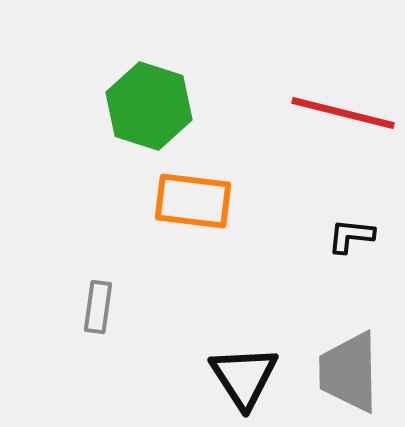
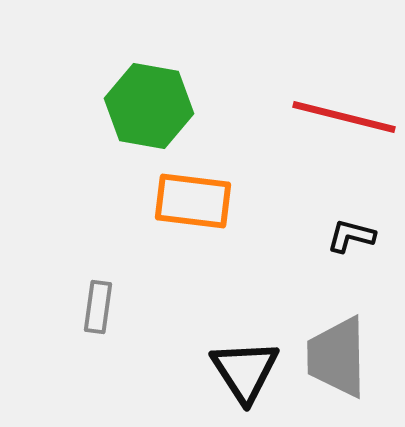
green hexagon: rotated 8 degrees counterclockwise
red line: moved 1 px right, 4 px down
black L-shape: rotated 9 degrees clockwise
gray trapezoid: moved 12 px left, 15 px up
black triangle: moved 1 px right, 6 px up
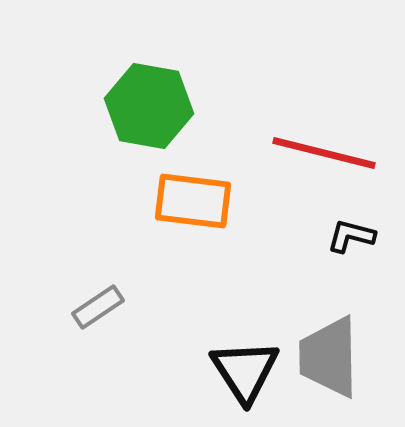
red line: moved 20 px left, 36 px down
gray rectangle: rotated 48 degrees clockwise
gray trapezoid: moved 8 px left
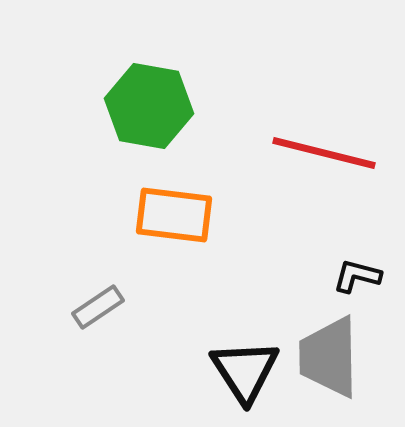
orange rectangle: moved 19 px left, 14 px down
black L-shape: moved 6 px right, 40 px down
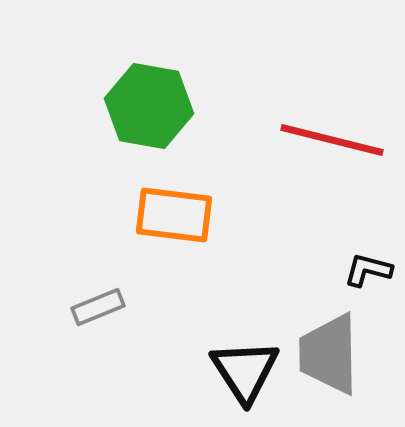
red line: moved 8 px right, 13 px up
black L-shape: moved 11 px right, 6 px up
gray rectangle: rotated 12 degrees clockwise
gray trapezoid: moved 3 px up
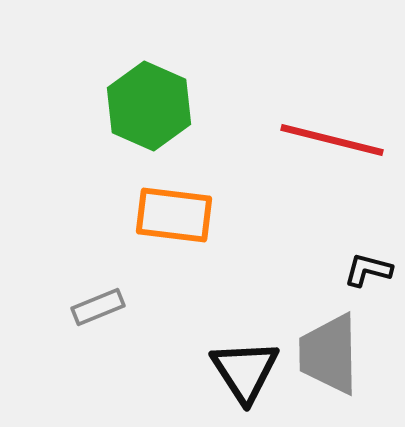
green hexagon: rotated 14 degrees clockwise
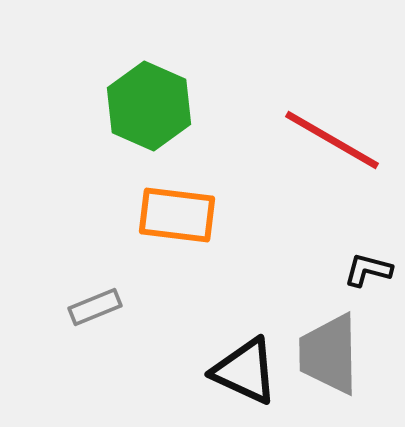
red line: rotated 16 degrees clockwise
orange rectangle: moved 3 px right
gray rectangle: moved 3 px left
black triangle: rotated 32 degrees counterclockwise
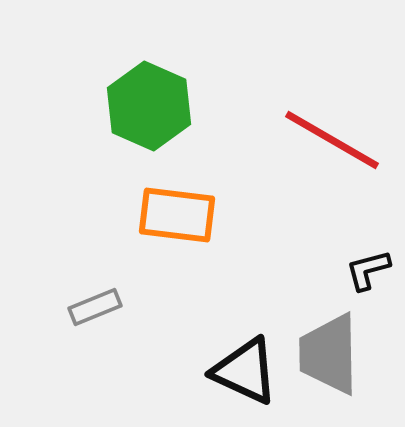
black L-shape: rotated 30 degrees counterclockwise
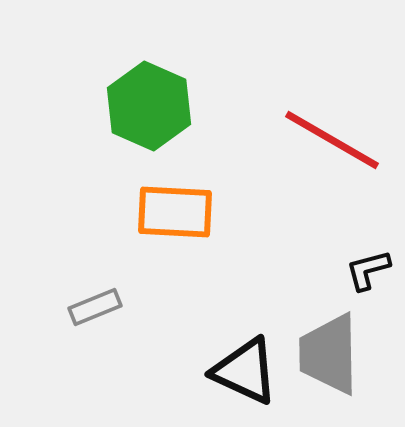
orange rectangle: moved 2 px left, 3 px up; rotated 4 degrees counterclockwise
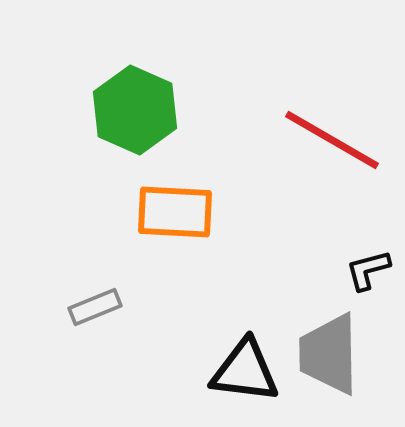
green hexagon: moved 14 px left, 4 px down
black triangle: rotated 18 degrees counterclockwise
